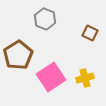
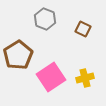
brown square: moved 7 px left, 4 px up
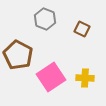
brown square: moved 1 px left
brown pentagon: rotated 12 degrees counterclockwise
yellow cross: rotated 18 degrees clockwise
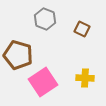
brown pentagon: rotated 12 degrees counterclockwise
pink square: moved 8 px left, 5 px down
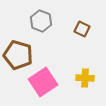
gray hexagon: moved 4 px left, 2 px down
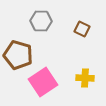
gray hexagon: rotated 20 degrees counterclockwise
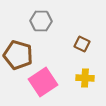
brown square: moved 15 px down
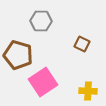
yellow cross: moved 3 px right, 13 px down
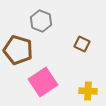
gray hexagon: rotated 20 degrees clockwise
brown pentagon: moved 5 px up
